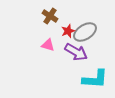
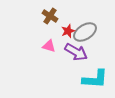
pink triangle: moved 1 px right, 1 px down
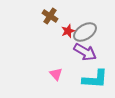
pink triangle: moved 7 px right, 28 px down; rotated 32 degrees clockwise
purple arrow: moved 9 px right
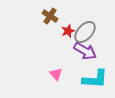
gray ellipse: rotated 15 degrees counterclockwise
purple arrow: moved 1 px up
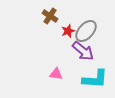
gray ellipse: moved 1 px right, 1 px up
purple arrow: moved 2 px left; rotated 10 degrees clockwise
pink triangle: rotated 40 degrees counterclockwise
